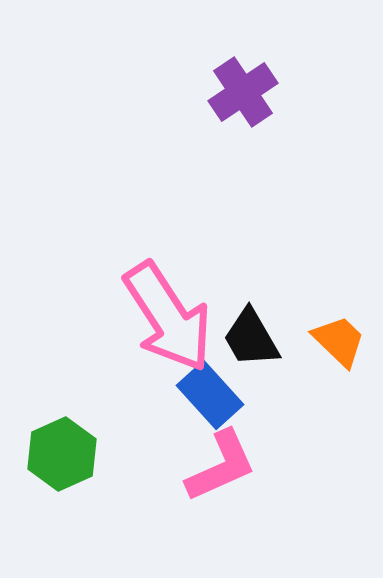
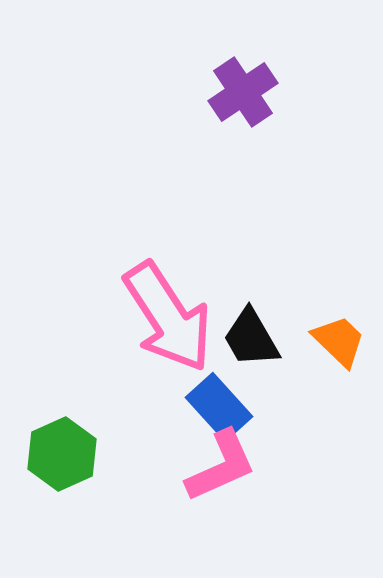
blue rectangle: moved 9 px right, 12 px down
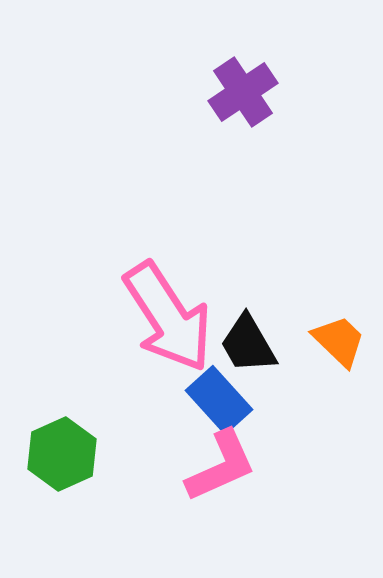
black trapezoid: moved 3 px left, 6 px down
blue rectangle: moved 7 px up
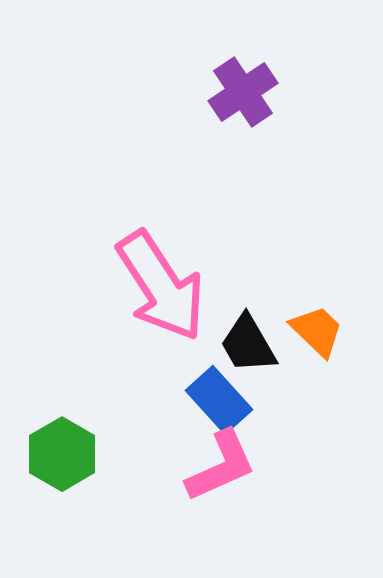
pink arrow: moved 7 px left, 31 px up
orange trapezoid: moved 22 px left, 10 px up
green hexagon: rotated 6 degrees counterclockwise
